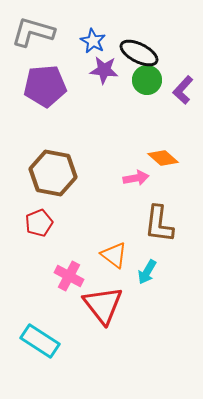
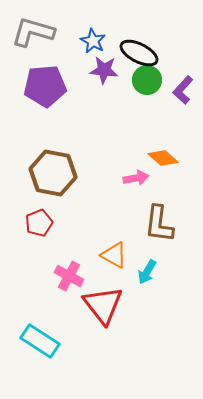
orange triangle: rotated 8 degrees counterclockwise
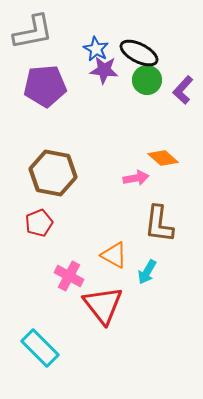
gray L-shape: rotated 153 degrees clockwise
blue star: moved 3 px right, 8 px down
cyan rectangle: moved 7 px down; rotated 12 degrees clockwise
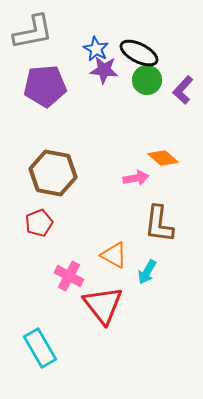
cyan rectangle: rotated 15 degrees clockwise
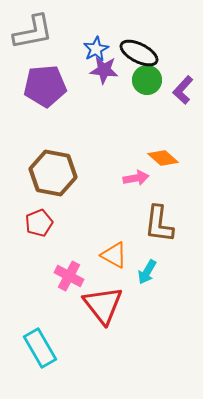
blue star: rotated 15 degrees clockwise
